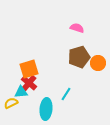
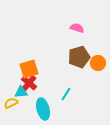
cyan ellipse: moved 3 px left; rotated 20 degrees counterclockwise
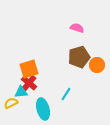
orange circle: moved 1 px left, 2 px down
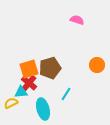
pink semicircle: moved 8 px up
brown pentagon: moved 29 px left, 11 px down
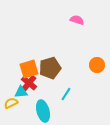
cyan ellipse: moved 2 px down
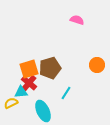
cyan line: moved 1 px up
cyan ellipse: rotated 10 degrees counterclockwise
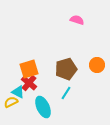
brown pentagon: moved 16 px right, 1 px down
cyan triangle: moved 3 px left; rotated 32 degrees clockwise
yellow semicircle: moved 1 px up
cyan ellipse: moved 4 px up
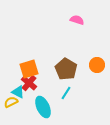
brown pentagon: rotated 25 degrees counterclockwise
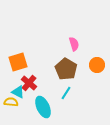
pink semicircle: moved 3 px left, 24 px down; rotated 56 degrees clockwise
orange square: moved 11 px left, 7 px up
yellow semicircle: rotated 32 degrees clockwise
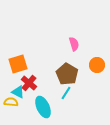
orange square: moved 2 px down
brown pentagon: moved 1 px right, 5 px down
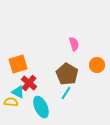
cyan ellipse: moved 2 px left
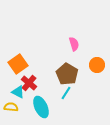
orange square: rotated 18 degrees counterclockwise
yellow semicircle: moved 5 px down
